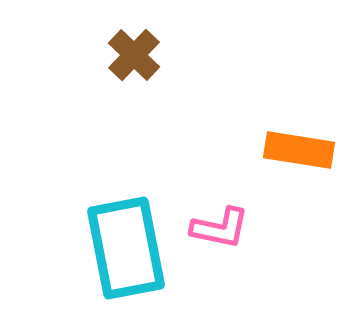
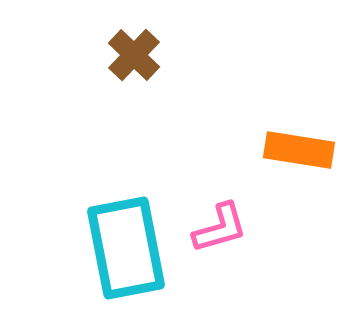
pink L-shape: rotated 28 degrees counterclockwise
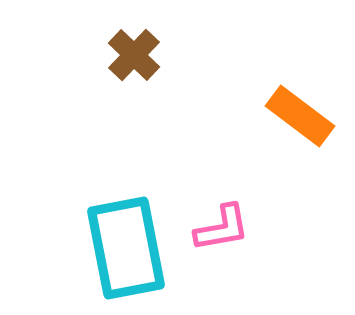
orange rectangle: moved 1 px right, 34 px up; rotated 28 degrees clockwise
pink L-shape: moved 2 px right; rotated 6 degrees clockwise
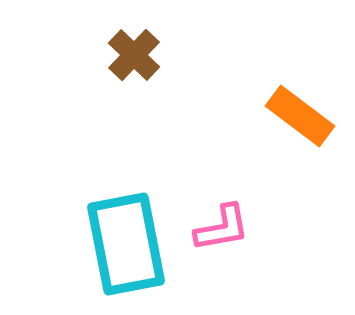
cyan rectangle: moved 4 px up
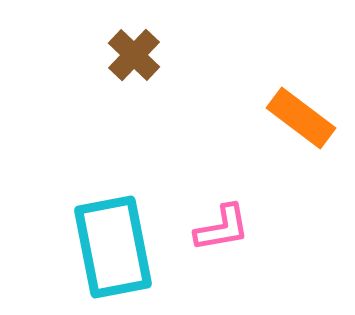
orange rectangle: moved 1 px right, 2 px down
cyan rectangle: moved 13 px left, 3 px down
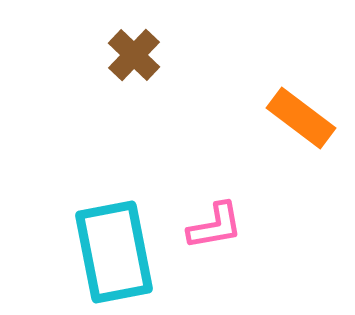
pink L-shape: moved 7 px left, 2 px up
cyan rectangle: moved 1 px right, 5 px down
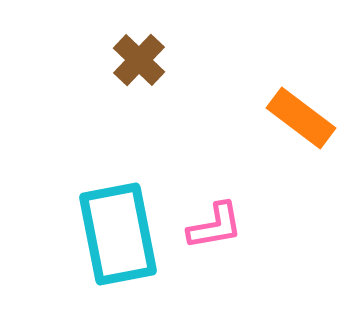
brown cross: moved 5 px right, 5 px down
cyan rectangle: moved 4 px right, 18 px up
